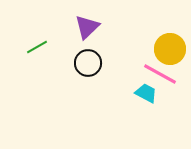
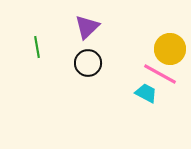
green line: rotated 70 degrees counterclockwise
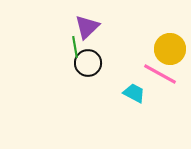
green line: moved 38 px right
cyan trapezoid: moved 12 px left
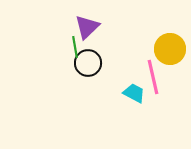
pink line: moved 7 px left, 3 px down; rotated 48 degrees clockwise
